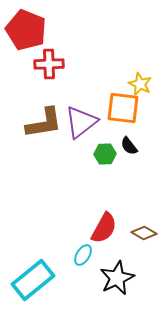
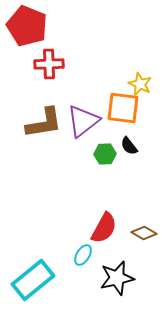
red pentagon: moved 1 px right, 4 px up
purple triangle: moved 2 px right, 1 px up
black star: rotated 12 degrees clockwise
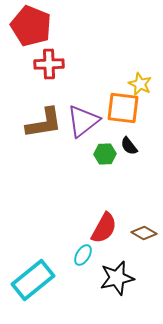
red pentagon: moved 4 px right
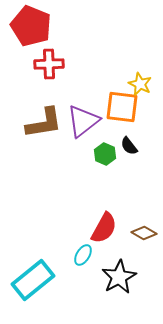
orange square: moved 1 px left, 1 px up
green hexagon: rotated 25 degrees clockwise
black star: moved 2 px right, 1 px up; rotated 16 degrees counterclockwise
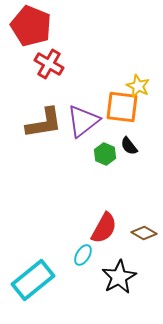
red cross: rotated 32 degrees clockwise
yellow star: moved 2 px left, 2 px down
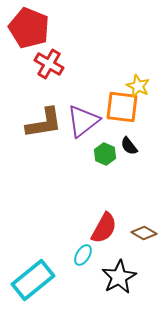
red pentagon: moved 2 px left, 2 px down
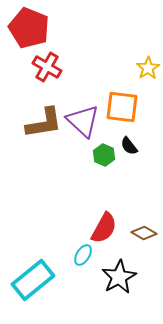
red cross: moved 2 px left, 3 px down
yellow star: moved 10 px right, 18 px up; rotated 15 degrees clockwise
purple triangle: rotated 39 degrees counterclockwise
green hexagon: moved 1 px left, 1 px down
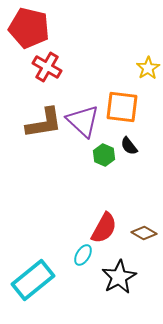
red pentagon: rotated 9 degrees counterclockwise
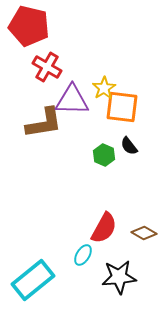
red pentagon: moved 2 px up
yellow star: moved 44 px left, 20 px down
purple triangle: moved 11 px left, 21 px up; rotated 42 degrees counterclockwise
black star: rotated 24 degrees clockwise
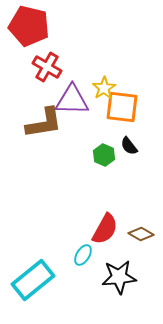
red semicircle: moved 1 px right, 1 px down
brown diamond: moved 3 px left, 1 px down
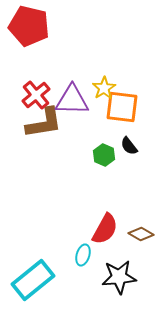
red cross: moved 11 px left, 28 px down; rotated 20 degrees clockwise
cyan ellipse: rotated 15 degrees counterclockwise
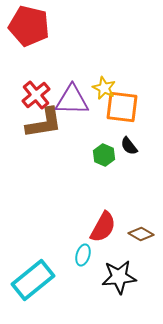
yellow star: rotated 15 degrees counterclockwise
red semicircle: moved 2 px left, 2 px up
